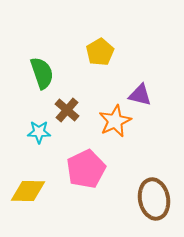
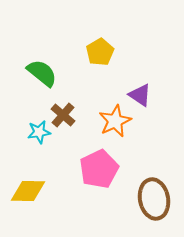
green semicircle: rotated 32 degrees counterclockwise
purple triangle: rotated 20 degrees clockwise
brown cross: moved 4 px left, 5 px down
cyan star: rotated 10 degrees counterclockwise
pink pentagon: moved 13 px right
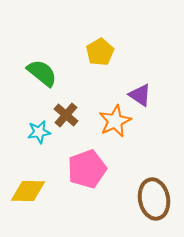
brown cross: moved 3 px right
pink pentagon: moved 12 px left; rotated 6 degrees clockwise
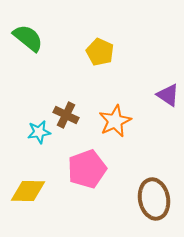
yellow pentagon: rotated 16 degrees counterclockwise
green semicircle: moved 14 px left, 35 px up
purple triangle: moved 28 px right
brown cross: rotated 15 degrees counterclockwise
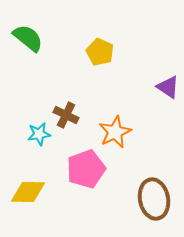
purple triangle: moved 8 px up
orange star: moved 11 px down
cyan star: moved 2 px down
pink pentagon: moved 1 px left
yellow diamond: moved 1 px down
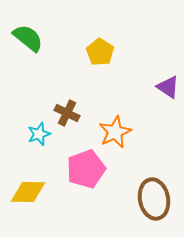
yellow pentagon: rotated 8 degrees clockwise
brown cross: moved 1 px right, 2 px up
cyan star: rotated 10 degrees counterclockwise
